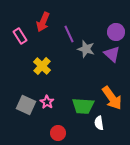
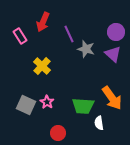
purple triangle: moved 1 px right
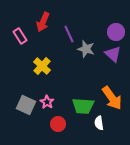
red circle: moved 9 px up
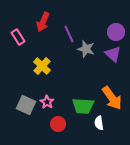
pink rectangle: moved 2 px left, 1 px down
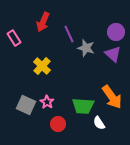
pink rectangle: moved 4 px left, 1 px down
gray star: moved 1 px up
orange arrow: moved 1 px up
white semicircle: rotated 24 degrees counterclockwise
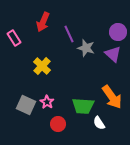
purple circle: moved 2 px right
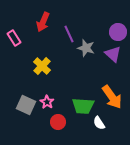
red circle: moved 2 px up
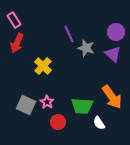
red arrow: moved 26 px left, 21 px down
purple circle: moved 2 px left
pink rectangle: moved 18 px up
yellow cross: moved 1 px right
green trapezoid: moved 1 px left
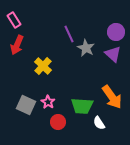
red arrow: moved 2 px down
gray star: rotated 12 degrees clockwise
pink star: moved 1 px right
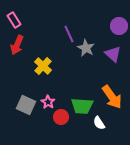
purple circle: moved 3 px right, 6 px up
red circle: moved 3 px right, 5 px up
